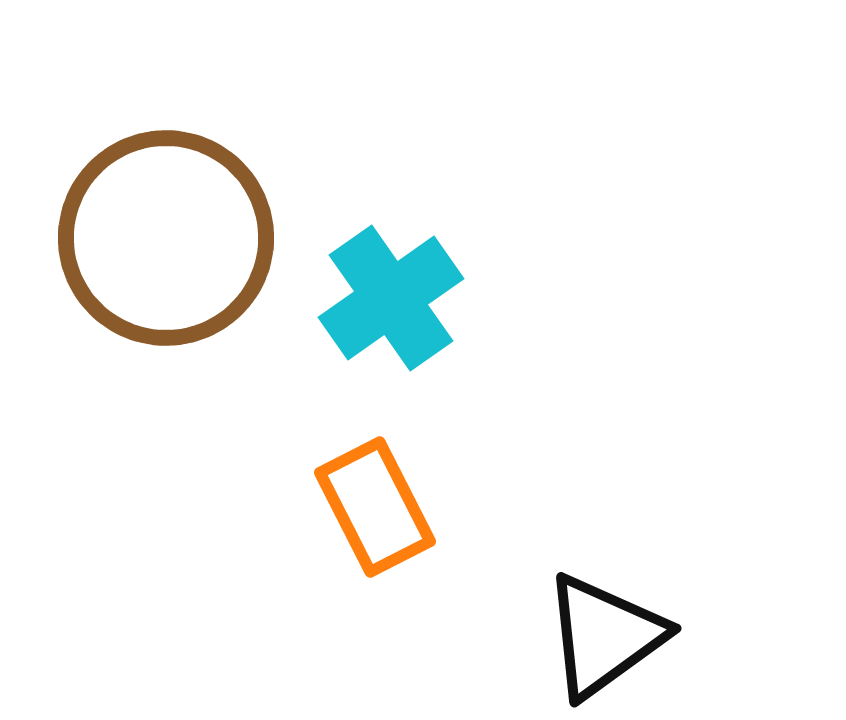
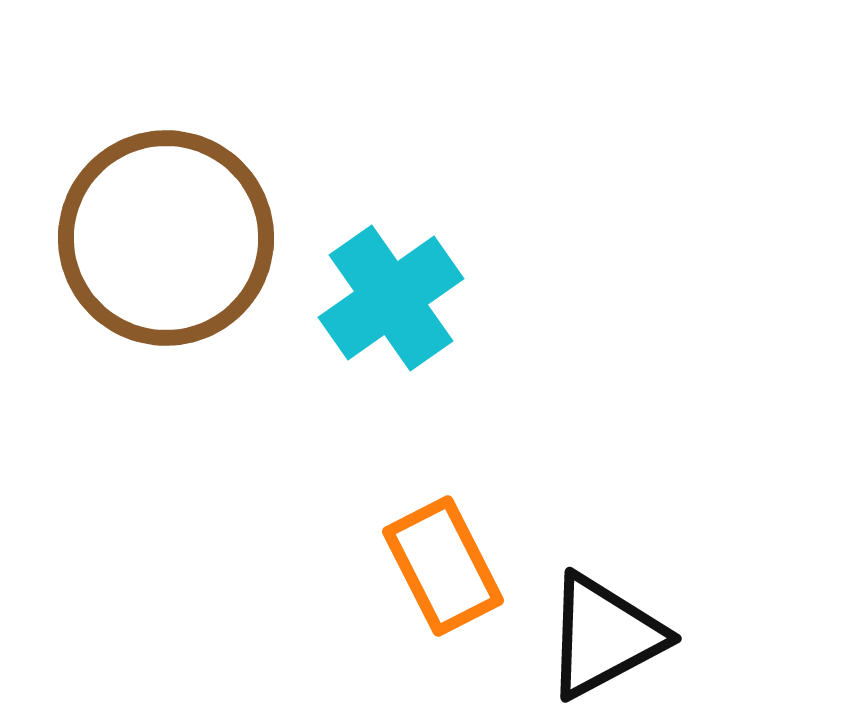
orange rectangle: moved 68 px right, 59 px down
black triangle: rotated 8 degrees clockwise
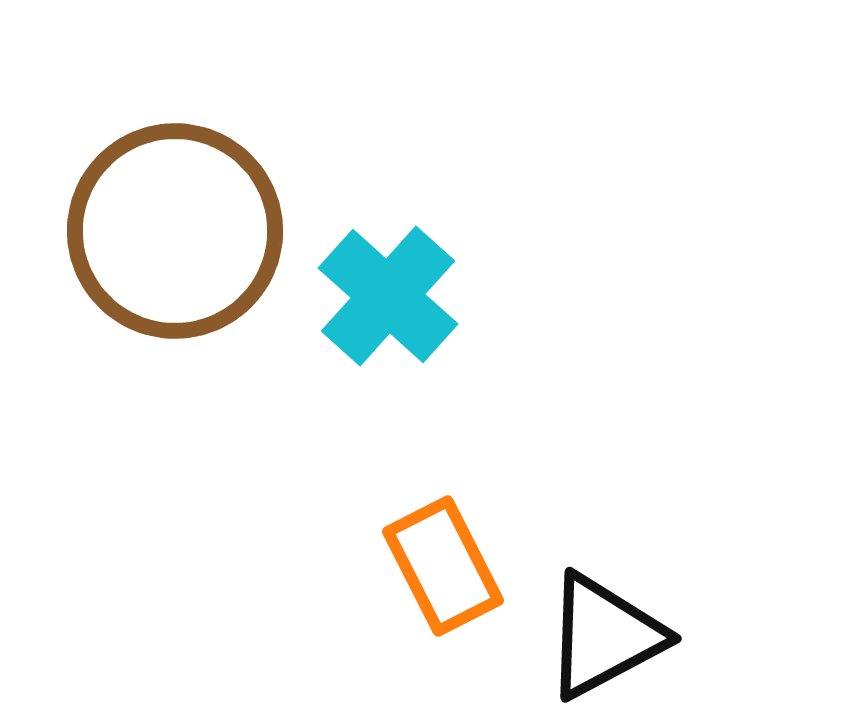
brown circle: moved 9 px right, 7 px up
cyan cross: moved 3 px left, 2 px up; rotated 13 degrees counterclockwise
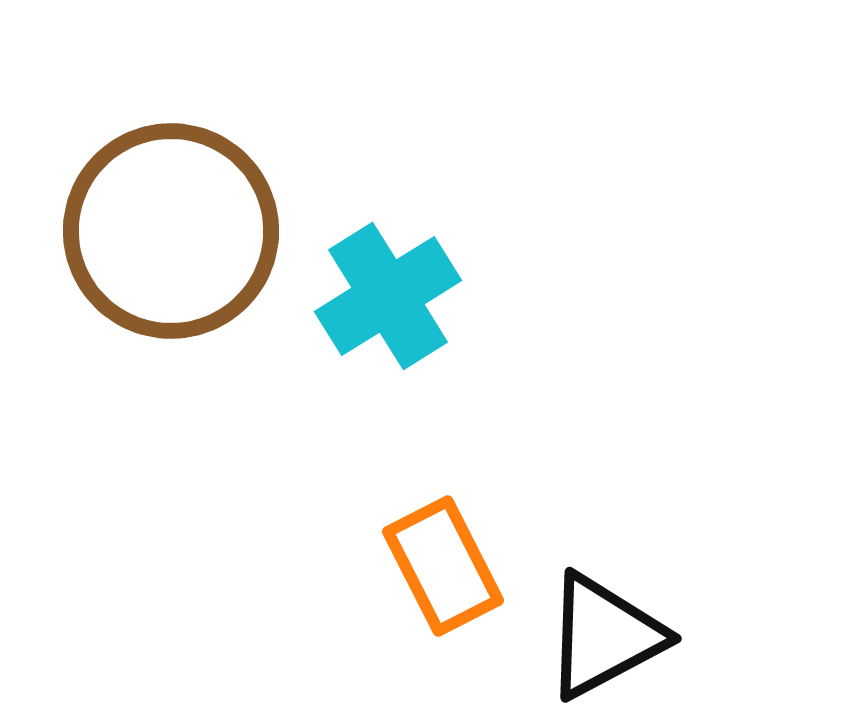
brown circle: moved 4 px left
cyan cross: rotated 16 degrees clockwise
